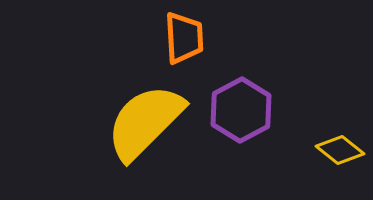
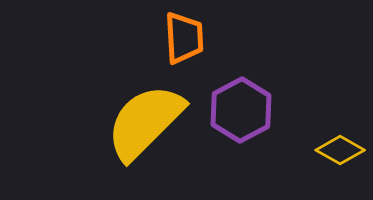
yellow diamond: rotated 9 degrees counterclockwise
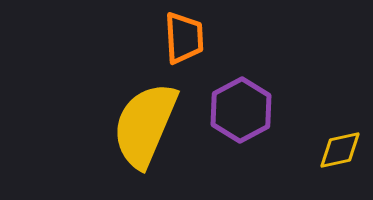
yellow semicircle: moved 3 px down; rotated 22 degrees counterclockwise
yellow diamond: rotated 42 degrees counterclockwise
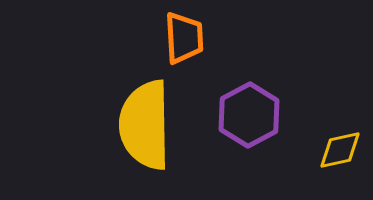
purple hexagon: moved 8 px right, 5 px down
yellow semicircle: rotated 24 degrees counterclockwise
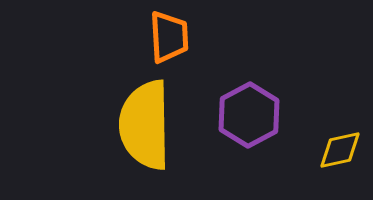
orange trapezoid: moved 15 px left, 1 px up
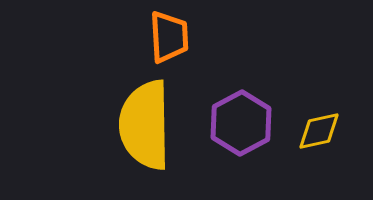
purple hexagon: moved 8 px left, 8 px down
yellow diamond: moved 21 px left, 19 px up
